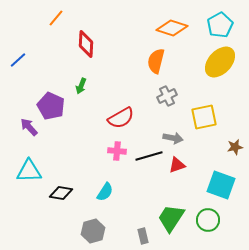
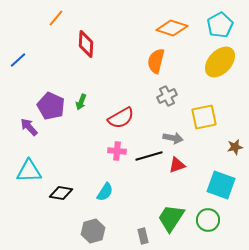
green arrow: moved 16 px down
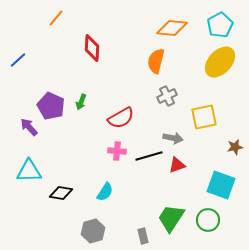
orange diamond: rotated 12 degrees counterclockwise
red diamond: moved 6 px right, 4 px down
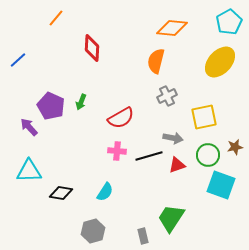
cyan pentagon: moved 9 px right, 3 px up
green circle: moved 65 px up
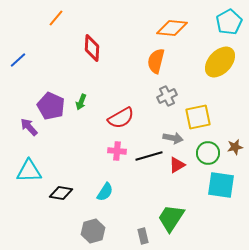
yellow square: moved 6 px left
green circle: moved 2 px up
red triangle: rotated 12 degrees counterclockwise
cyan square: rotated 12 degrees counterclockwise
